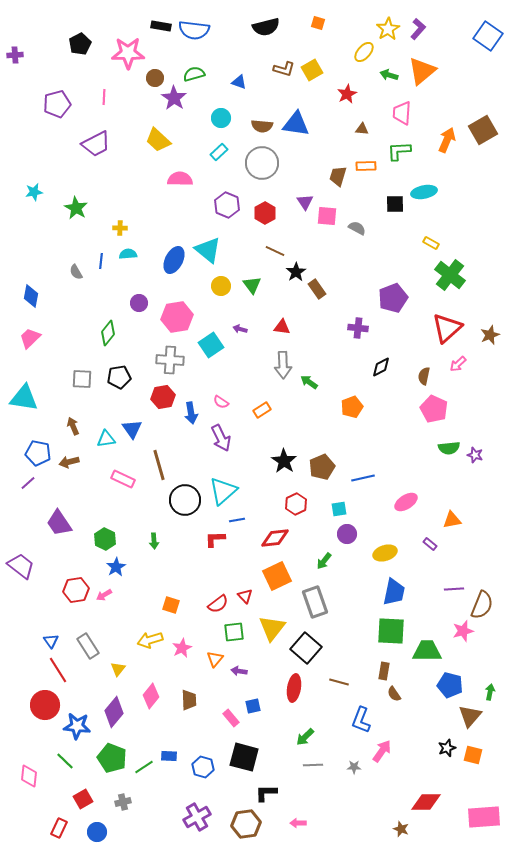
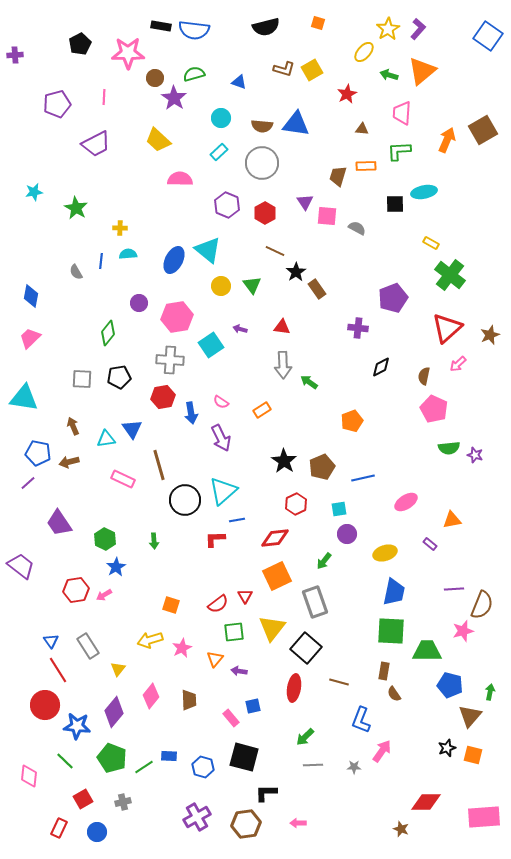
orange pentagon at (352, 407): moved 14 px down
red triangle at (245, 596): rotated 14 degrees clockwise
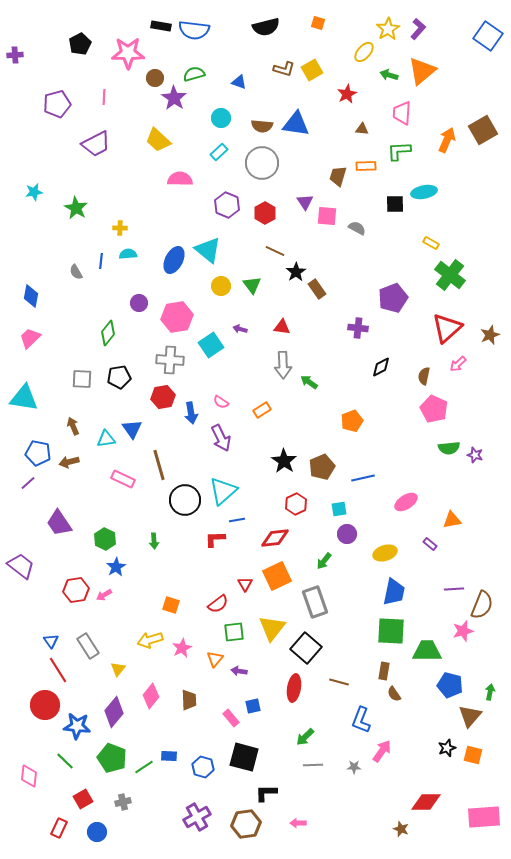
red triangle at (245, 596): moved 12 px up
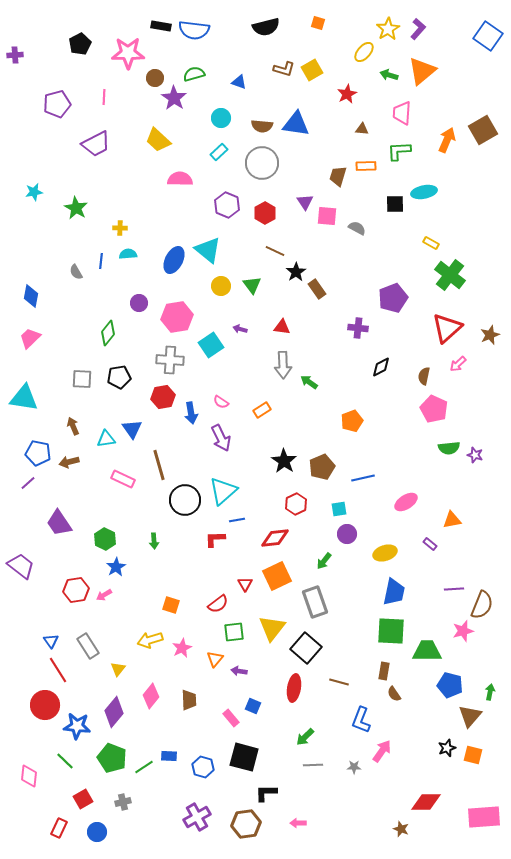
blue square at (253, 706): rotated 35 degrees clockwise
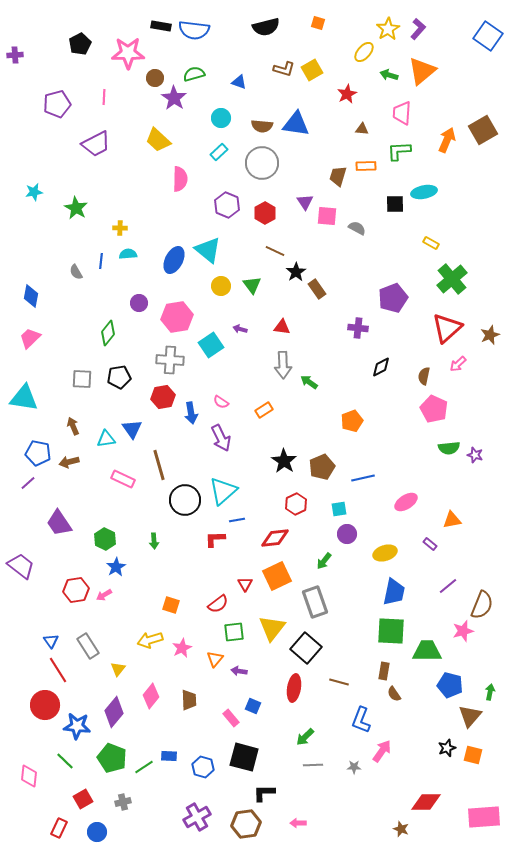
pink semicircle at (180, 179): rotated 90 degrees clockwise
green cross at (450, 275): moved 2 px right, 4 px down; rotated 12 degrees clockwise
orange rectangle at (262, 410): moved 2 px right
purple line at (454, 589): moved 6 px left, 3 px up; rotated 36 degrees counterclockwise
black L-shape at (266, 793): moved 2 px left
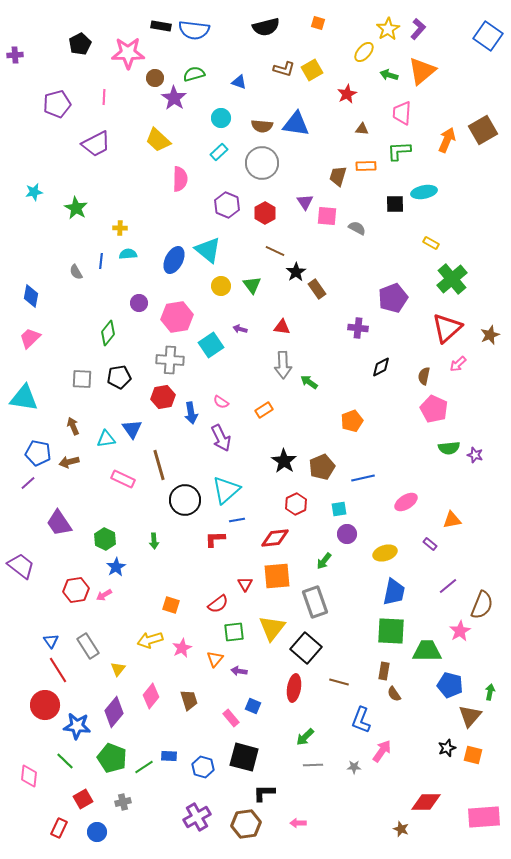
cyan triangle at (223, 491): moved 3 px right, 1 px up
orange square at (277, 576): rotated 20 degrees clockwise
pink star at (463, 631): moved 3 px left; rotated 15 degrees counterclockwise
brown trapezoid at (189, 700): rotated 15 degrees counterclockwise
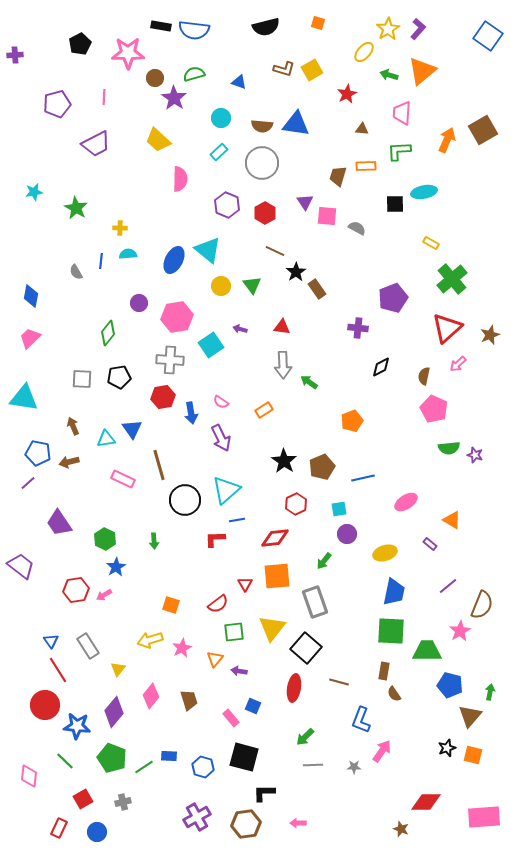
orange triangle at (452, 520): rotated 42 degrees clockwise
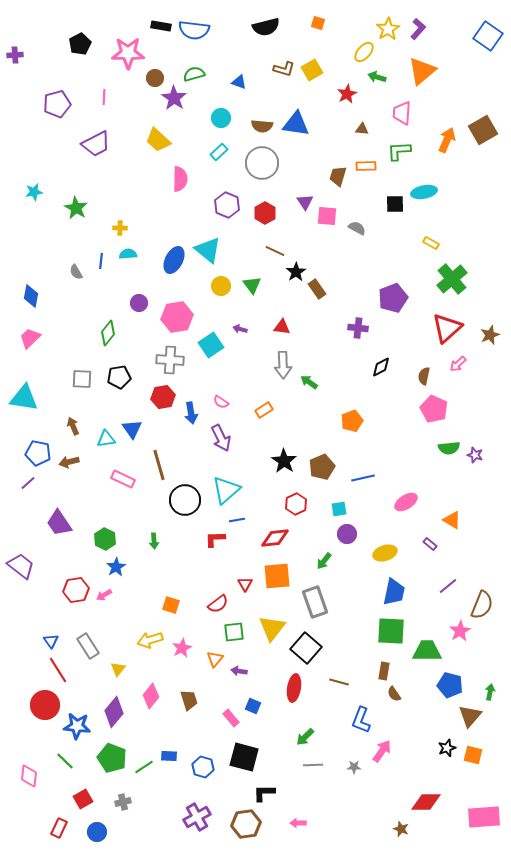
green arrow at (389, 75): moved 12 px left, 2 px down
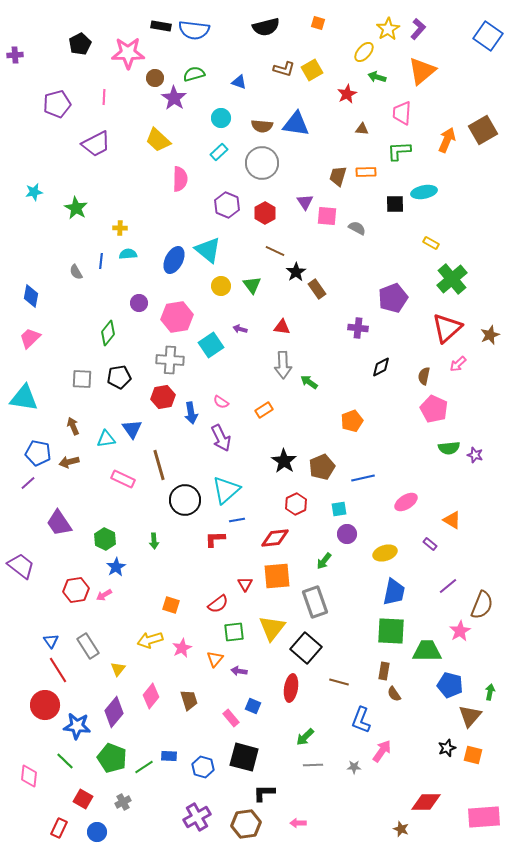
orange rectangle at (366, 166): moved 6 px down
red ellipse at (294, 688): moved 3 px left
red square at (83, 799): rotated 30 degrees counterclockwise
gray cross at (123, 802): rotated 14 degrees counterclockwise
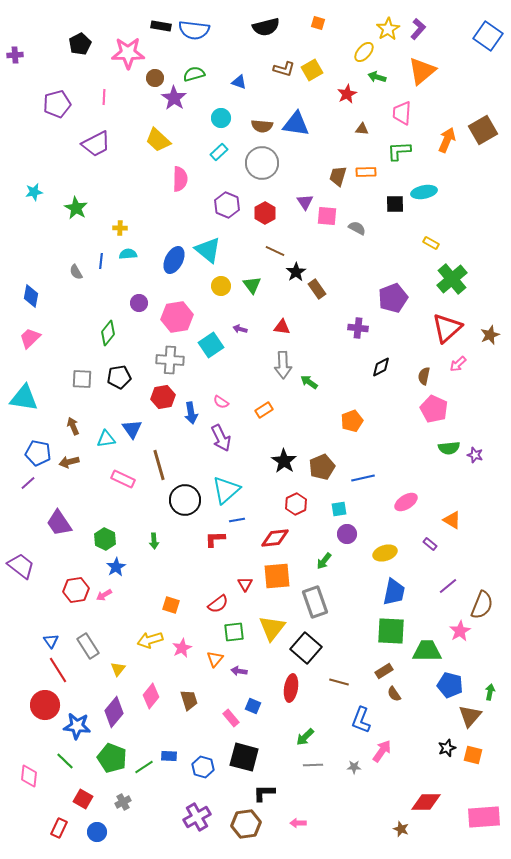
brown rectangle at (384, 671): rotated 48 degrees clockwise
